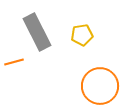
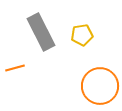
gray rectangle: moved 4 px right
orange line: moved 1 px right, 6 px down
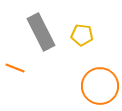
yellow pentagon: rotated 15 degrees clockwise
orange line: rotated 36 degrees clockwise
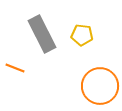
gray rectangle: moved 1 px right, 2 px down
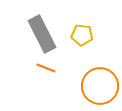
orange line: moved 31 px right
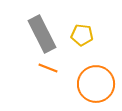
orange line: moved 2 px right
orange circle: moved 4 px left, 2 px up
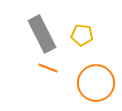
orange circle: moved 1 px up
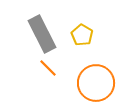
yellow pentagon: rotated 25 degrees clockwise
orange line: rotated 24 degrees clockwise
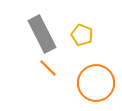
yellow pentagon: rotated 10 degrees counterclockwise
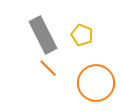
gray rectangle: moved 1 px right, 1 px down
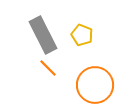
orange circle: moved 1 px left, 2 px down
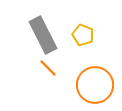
yellow pentagon: moved 1 px right
